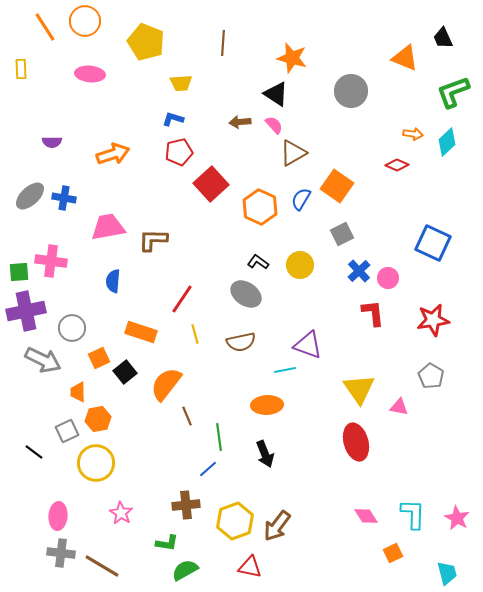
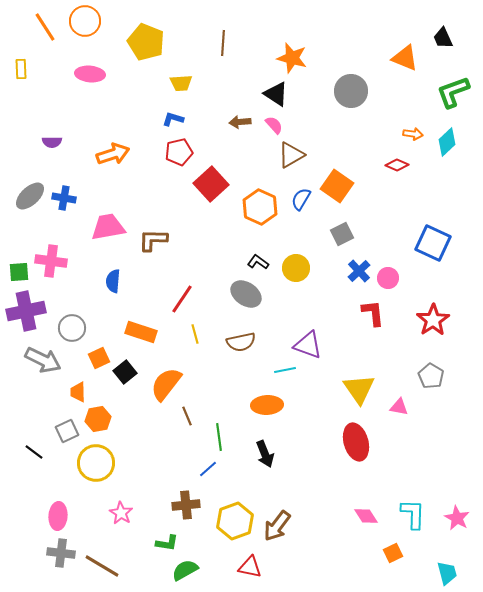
brown triangle at (293, 153): moved 2 px left, 2 px down
yellow circle at (300, 265): moved 4 px left, 3 px down
red star at (433, 320): rotated 24 degrees counterclockwise
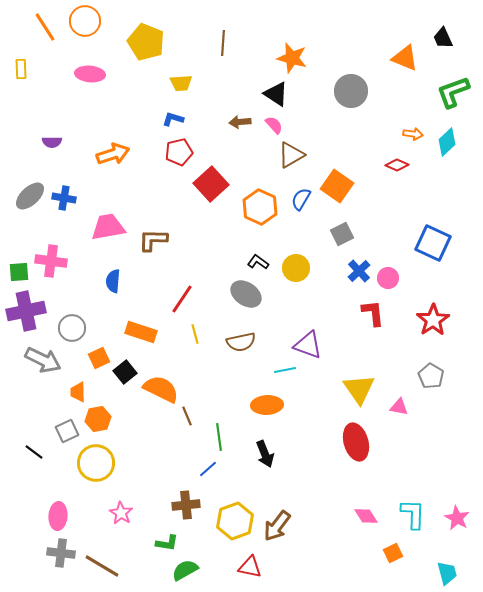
orange semicircle at (166, 384): moved 5 px left, 5 px down; rotated 78 degrees clockwise
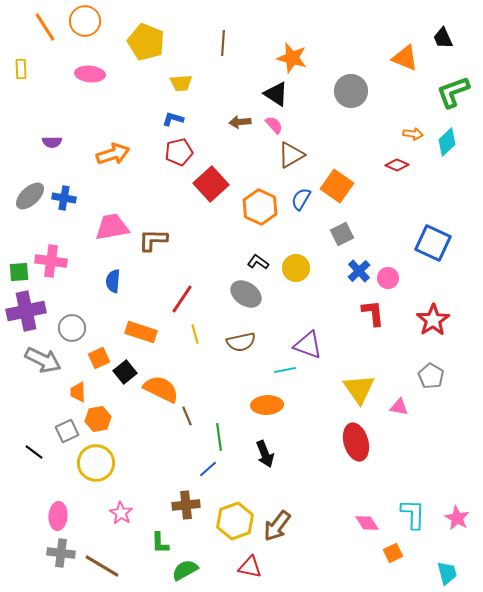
pink trapezoid at (108, 227): moved 4 px right
pink diamond at (366, 516): moved 1 px right, 7 px down
green L-shape at (167, 543): moved 7 px left; rotated 80 degrees clockwise
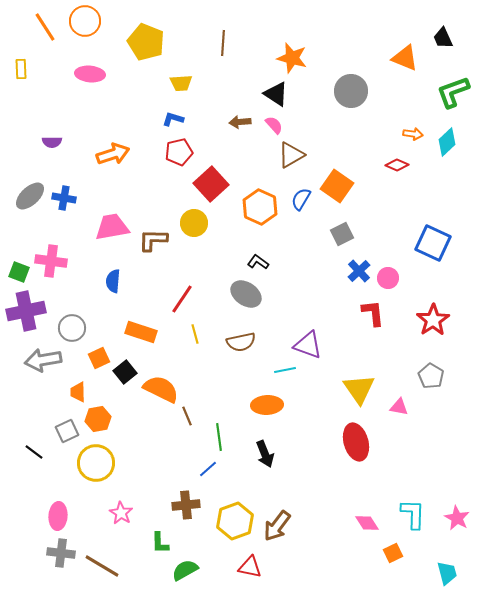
yellow circle at (296, 268): moved 102 px left, 45 px up
green square at (19, 272): rotated 25 degrees clockwise
gray arrow at (43, 360): rotated 144 degrees clockwise
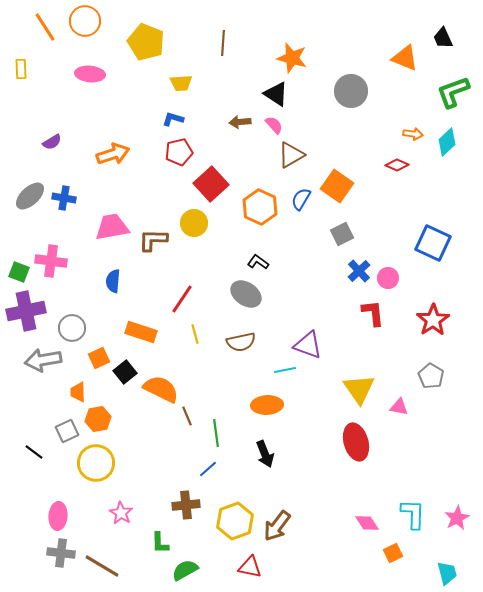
purple semicircle at (52, 142): rotated 30 degrees counterclockwise
green line at (219, 437): moved 3 px left, 4 px up
pink star at (457, 518): rotated 15 degrees clockwise
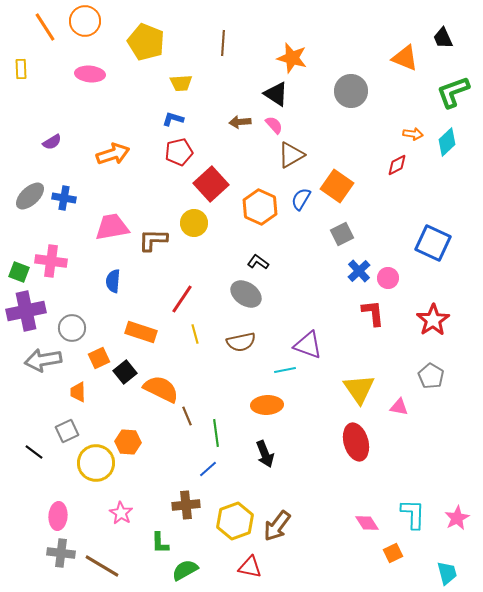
red diamond at (397, 165): rotated 50 degrees counterclockwise
orange hexagon at (98, 419): moved 30 px right, 23 px down; rotated 15 degrees clockwise
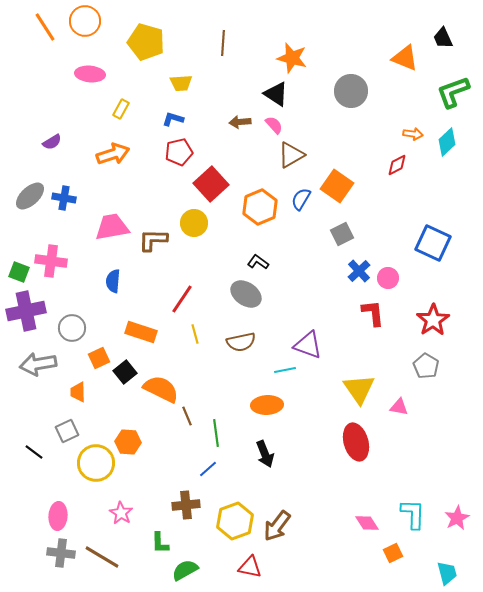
yellow pentagon at (146, 42): rotated 6 degrees counterclockwise
yellow rectangle at (21, 69): moved 100 px right, 40 px down; rotated 30 degrees clockwise
orange hexagon at (260, 207): rotated 12 degrees clockwise
gray arrow at (43, 360): moved 5 px left, 4 px down
gray pentagon at (431, 376): moved 5 px left, 10 px up
brown line at (102, 566): moved 9 px up
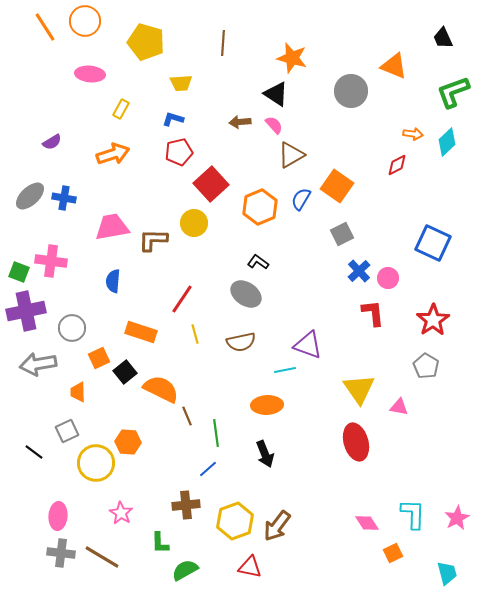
orange triangle at (405, 58): moved 11 px left, 8 px down
